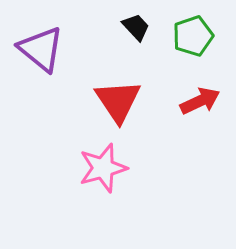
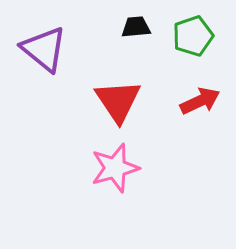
black trapezoid: rotated 52 degrees counterclockwise
purple triangle: moved 3 px right
pink star: moved 12 px right
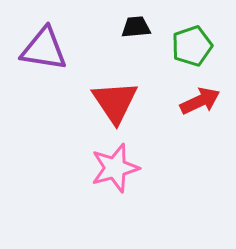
green pentagon: moved 1 px left, 10 px down
purple triangle: rotated 30 degrees counterclockwise
red triangle: moved 3 px left, 1 px down
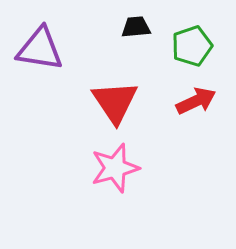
purple triangle: moved 4 px left
red arrow: moved 4 px left
